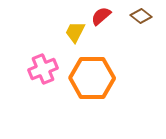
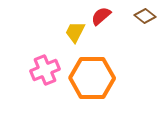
brown diamond: moved 4 px right
pink cross: moved 2 px right, 1 px down
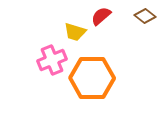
yellow trapezoid: rotated 100 degrees counterclockwise
pink cross: moved 7 px right, 10 px up
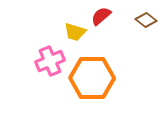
brown diamond: moved 1 px right, 4 px down
pink cross: moved 2 px left, 1 px down
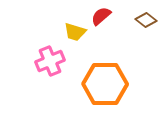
orange hexagon: moved 13 px right, 6 px down
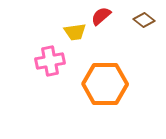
brown diamond: moved 2 px left
yellow trapezoid: rotated 25 degrees counterclockwise
pink cross: rotated 12 degrees clockwise
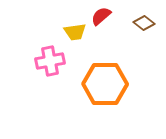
brown diamond: moved 3 px down
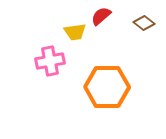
orange hexagon: moved 2 px right, 3 px down
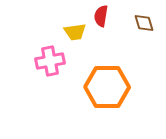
red semicircle: rotated 40 degrees counterclockwise
brown diamond: rotated 35 degrees clockwise
